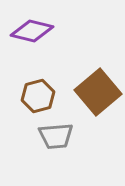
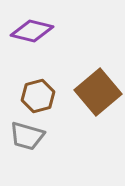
gray trapezoid: moved 29 px left; rotated 21 degrees clockwise
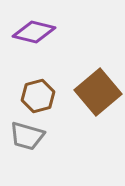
purple diamond: moved 2 px right, 1 px down
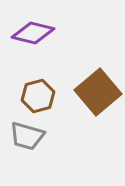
purple diamond: moved 1 px left, 1 px down
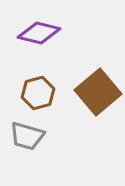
purple diamond: moved 6 px right
brown hexagon: moved 3 px up
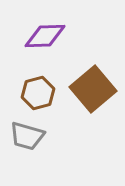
purple diamond: moved 6 px right, 3 px down; rotated 15 degrees counterclockwise
brown square: moved 5 px left, 3 px up
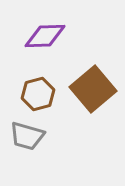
brown hexagon: moved 1 px down
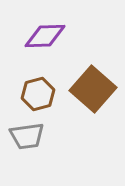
brown square: rotated 9 degrees counterclockwise
gray trapezoid: rotated 24 degrees counterclockwise
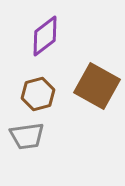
purple diamond: rotated 36 degrees counterclockwise
brown square: moved 4 px right, 3 px up; rotated 12 degrees counterclockwise
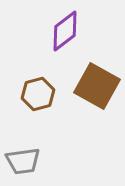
purple diamond: moved 20 px right, 5 px up
gray trapezoid: moved 4 px left, 25 px down
